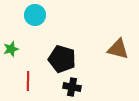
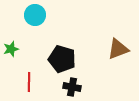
brown triangle: rotated 35 degrees counterclockwise
red line: moved 1 px right, 1 px down
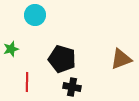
brown triangle: moved 3 px right, 10 px down
red line: moved 2 px left
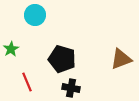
green star: rotated 14 degrees counterclockwise
red line: rotated 24 degrees counterclockwise
black cross: moved 1 px left, 1 px down
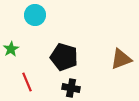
black pentagon: moved 2 px right, 2 px up
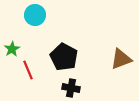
green star: moved 1 px right
black pentagon: rotated 12 degrees clockwise
red line: moved 1 px right, 12 px up
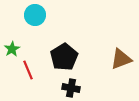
black pentagon: rotated 12 degrees clockwise
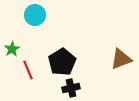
black pentagon: moved 2 px left, 5 px down
black cross: rotated 24 degrees counterclockwise
